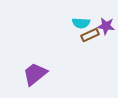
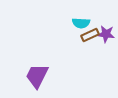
purple star: moved 8 px down
purple trapezoid: moved 2 px right, 2 px down; rotated 24 degrees counterclockwise
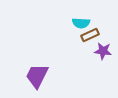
purple star: moved 3 px left, 17 px down
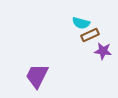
cyan semicircle: rotated 12 degrees clockwise
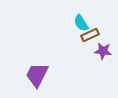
cyan semicircle: rotated 42 degrees clockwise
purple trapezoid: moved 1 px up
